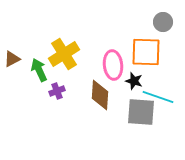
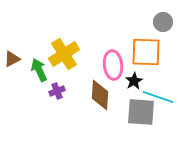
black star: rotated 24 degrees clockwise
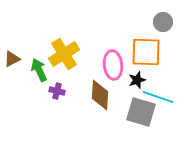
black star: moved 3 px right, 1 px up; rotated 12 degrees clockwise
purple cross: rotated 35 degrees clockwise
gray square: rotated 12 degrees clockwise
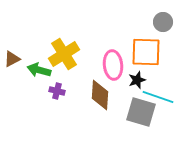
green arrow: rotated 50 degrees counterclockwise
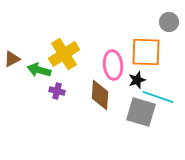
gray circle: moved 6 px right
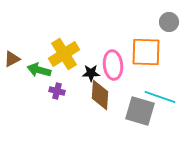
black star: moved 46 px left, 7 px up; rotated 18 degrees clockwise
cyan line: moved 2 px right
gray square: moved 1 px left, 1 px up
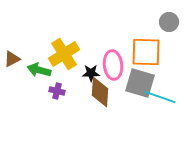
brown diamond: moved 3 px up
gray square: moved 28 px up
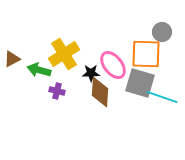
gray circle: moved 7 px left, 10 px down
orange square: moved 2 px down
pink ellipse: rotated 32 degrees counterclockwise
cyan line: moved 2 px right
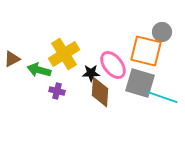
orange square: moved 3 px up; rotated 12 degrees clockwise
